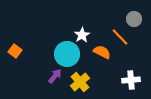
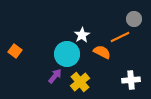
orange line: rotated 72 degrees counterclockwise
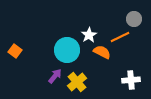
white star: moved 7 px right
cyan circle: moved 4 px up
yellow cross: moved 3 px left
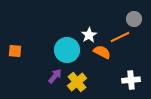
orange square: rotated 32 degrees counterclockwise
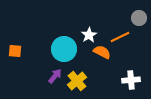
gray circle: moved 5 px right, 1 px up
cyan circle: moved 3 px left, 1 px up
yellow cross: moved 1 px up
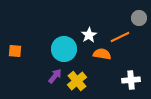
orange semicircle: moved 2 px down; rotated 18 degrees counterclockwise
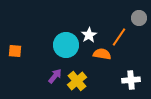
orange line: moved 1 px left; rotated 30 degrees counterclockwise
cyan circle: moved 2 px right, 4 px up
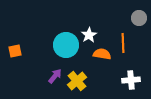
orange line: moved 4 px right, 6 px down; rotated 36 degrees counterclockwise
orange square: rotated 16 degrees counterclockwise
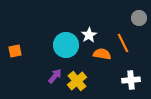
orange line: rotated 24 degrees counterclockwise
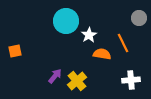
cyan circle: moved 24 px up
